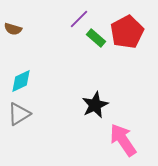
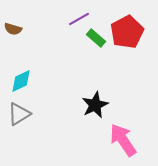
purple line: rotated 15 degrees clockwise
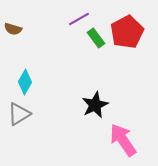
green rectangle: rotated 12 degrees clockwise
cyan diamond: moved 4 px right, 1 px down; rotated 35 degrees counterclockwise
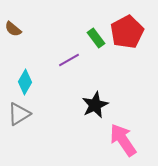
purple line: moved 10 px left, 41 px down
brown semicircle: rotated 24 degrees clockwise
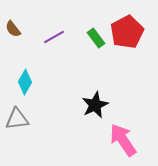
brown semicircle: rotated 12 degrees clockwise
purple line: moved 15 px left, 23 px up
gray triangle: moved 2 px left, 5 px down; rotated 25 degrees clockwise
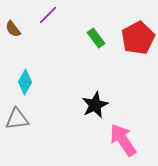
red pentagon: moved 11 px right, 6 px down
purple line: moved 6 px left, 22 px up; rotated 15 degrees counterclockwise
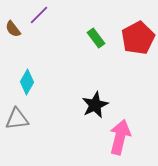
purple line: moved 9 px left
cyan diamond: moved 2 px right
pink arrow: moved 3 px left, 3 px up; rotated 48 degrees clockwise
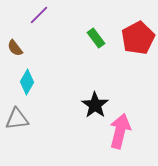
brown semicircle: moved 2 px right, 19 px down
black star: rotated 12 degrees counterclockwise
pink arrow: moved 6 px up
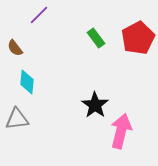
cyan diamond: rotated 25 degrees counterclockwise
pink arrow: moved 1 px right
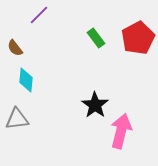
cyan diamond: moved 1 px left, 2 px up
